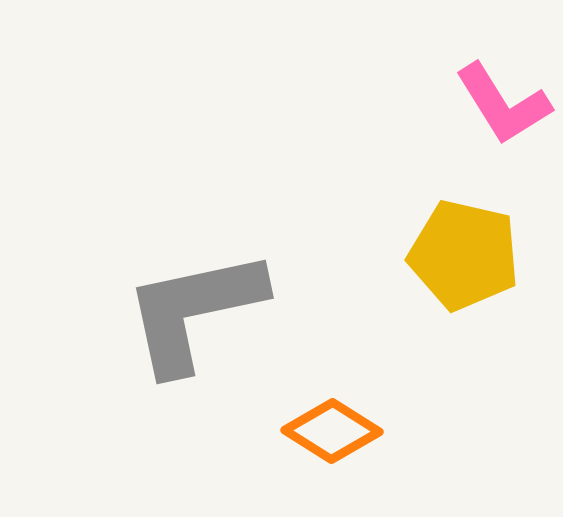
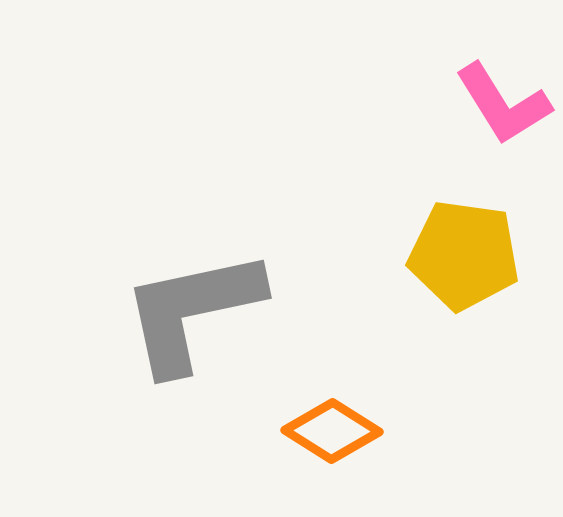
yellow pentagon: rotated 5 degrees counterclockwise
gray L-shape: moved 2 px left
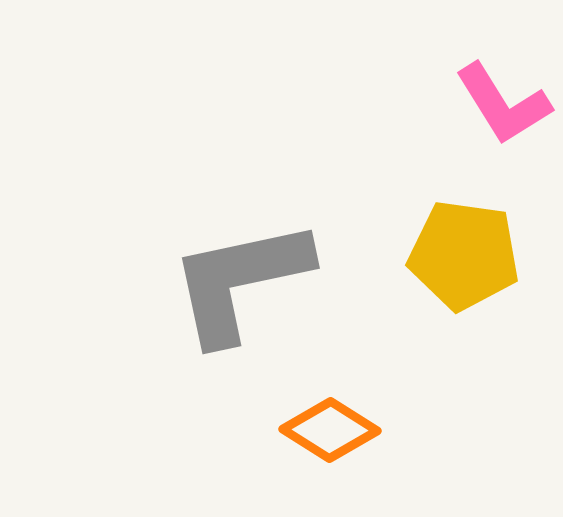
gray L-shape: moved 48 px right, 30 px up
orange diamond: moved 2 px left, 1 px up
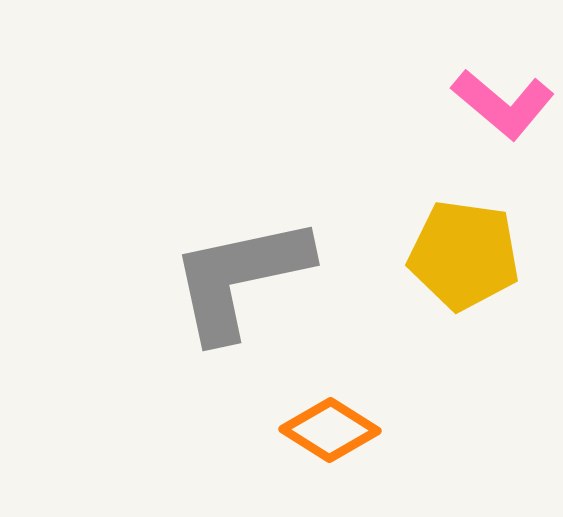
pink L-shape: rotated 18 degrees counterclockwise
gray L-shape: moved 3 px up
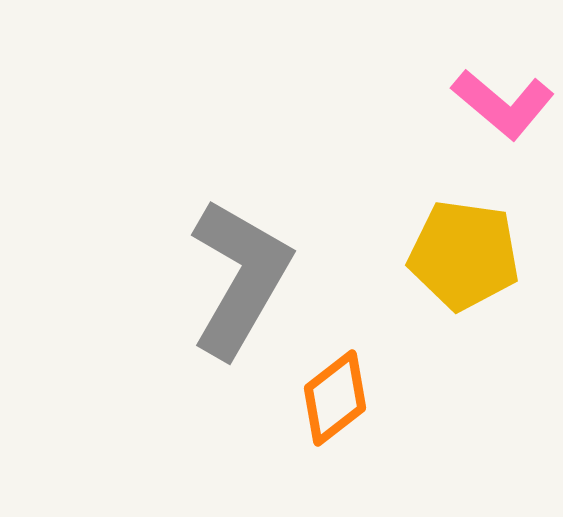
gray L-shape: rotated 132 degrees clockwise
orange diamond: moved 5 px right, 32 px up; rotated 70 degrees counterclockwise
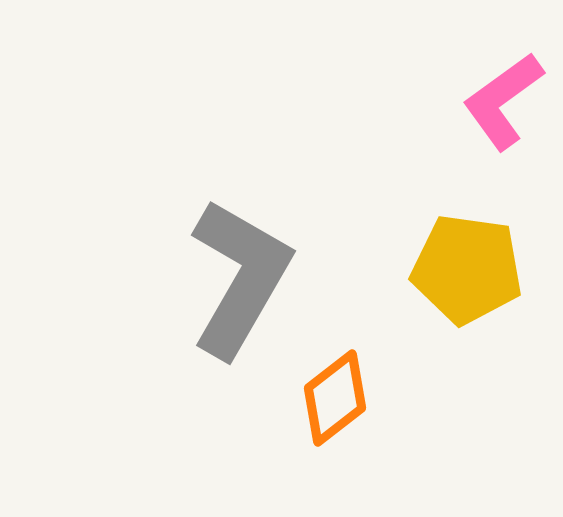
pink L-shape: moved 3 px up; rotated 104 degrees clockwise
yellow pentagon: moved 3 px right, 14 px down
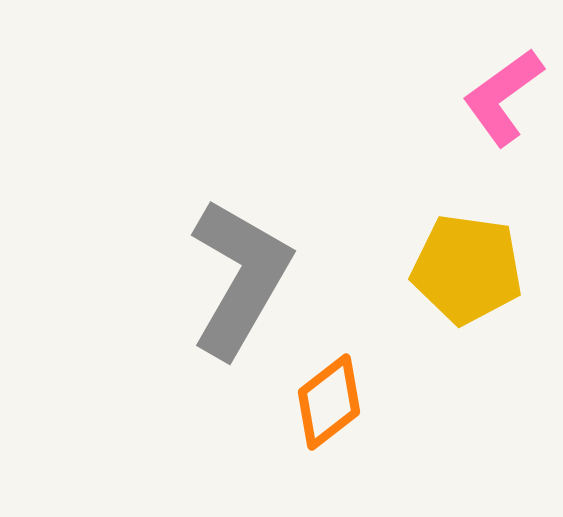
pink L-shape: moved 4 px up
orange diamond: moved 6 px left, 4 px down
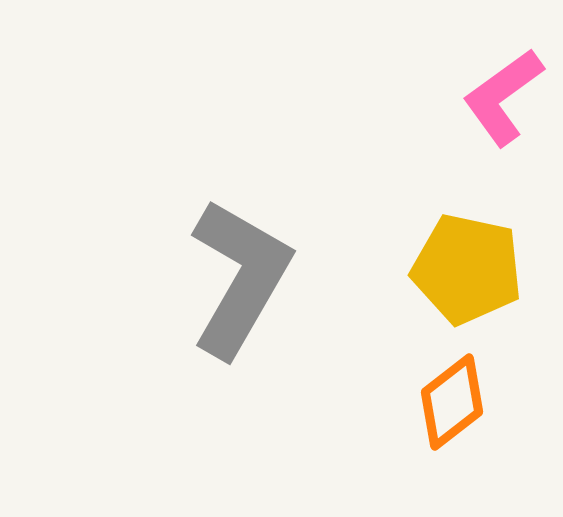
yellow pentagon: rotated 4 degrees clockwise
orange diamond: moved 123 px right
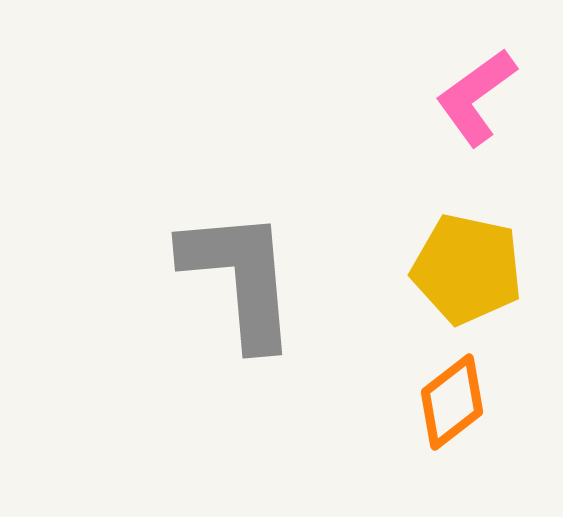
pink L-shape: moved 27 px left
gray L-shape: rotated 35 degrees counterclockwise
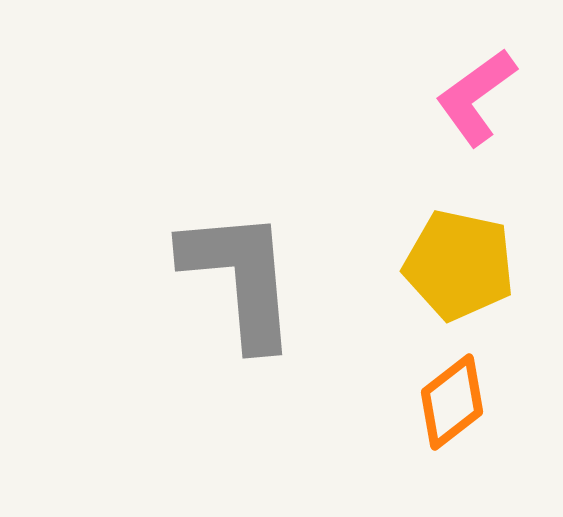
yellow pentagon: moved 8 px left, 4 px up
